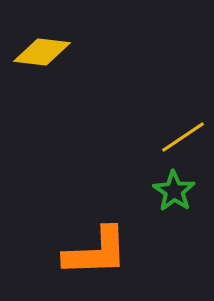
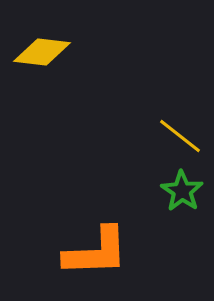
yellow line: moved 3 px left, 1 px up; rotated 72 degrees clockwise
green star: moved 8 px right
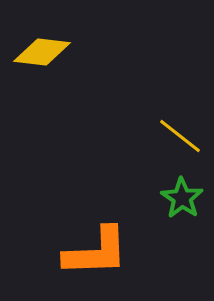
green star: moved 7 px down
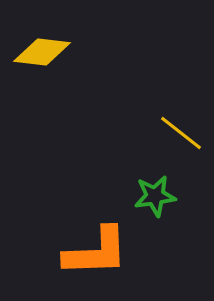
yellow line: moved 1 px right, 3 px up
green star: moved 27 px left, 2 px up; rotated 30 degrees clockwise
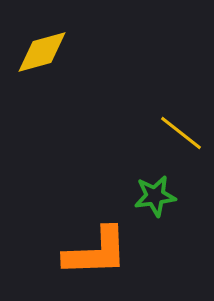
yellow diamond: rotated 22 degrees counterclockwise
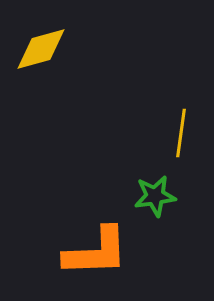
yellow diamond: moved 1 px left, 3 px up
yellow line: rotated 60 degrees clockwise
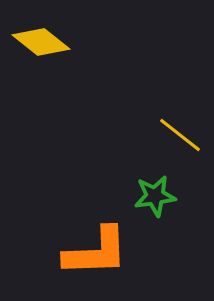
yellow diamond: moved 7 px up; rotated 54 degrees clockwise
yellow line: moved 1 px left, 2 px down; rotated 60 degrees counterclockwise
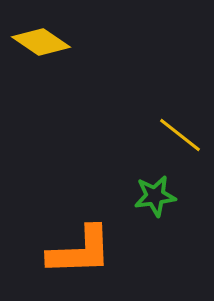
yellow diamond: rotated 4 degrees counterclockwise
orange L-shape: moved 16 px left, 1 px up
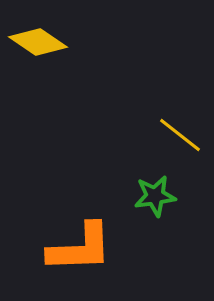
yellow diamond: moved 3 px left
orange L-shape: moved 3 px up
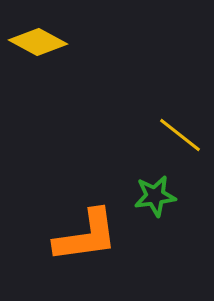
yellow diamond: rotated 6 degrees counterclockwise
orange L-shape: moved 6 px right, 12 px up; rotated 6 degrees counterclockwise
